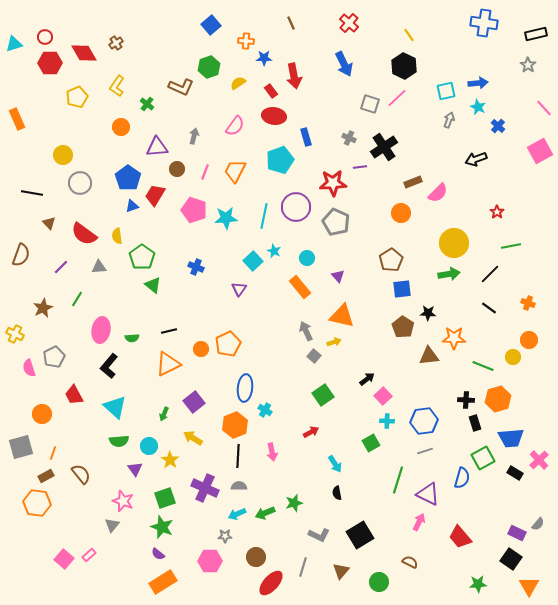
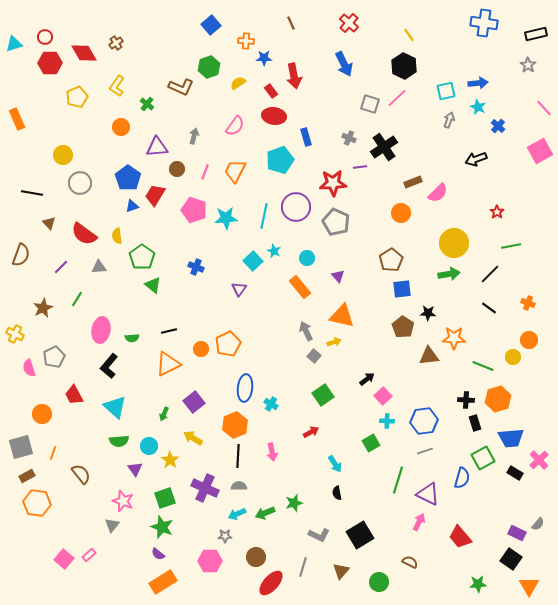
cyan cross at (265, 410): moved 6 px right, 6 px up
brown rectangle at (46, 476): moved 19 px left
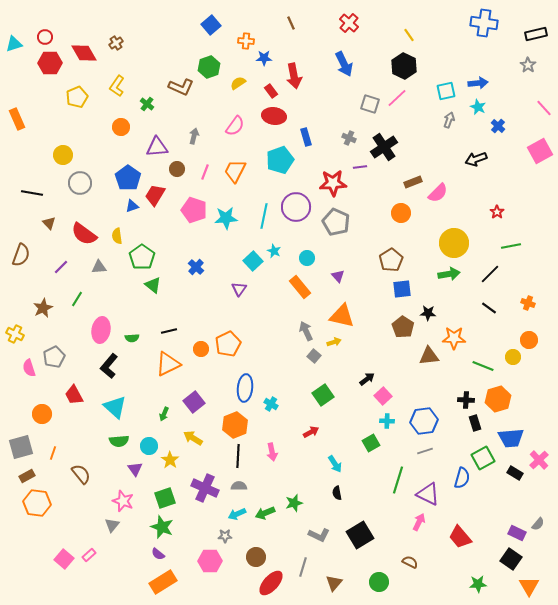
blue cross at (196, 267): rotated 21 degrees clockwise
brown triangle at (341, 571): moved 7 px left, 12 px down
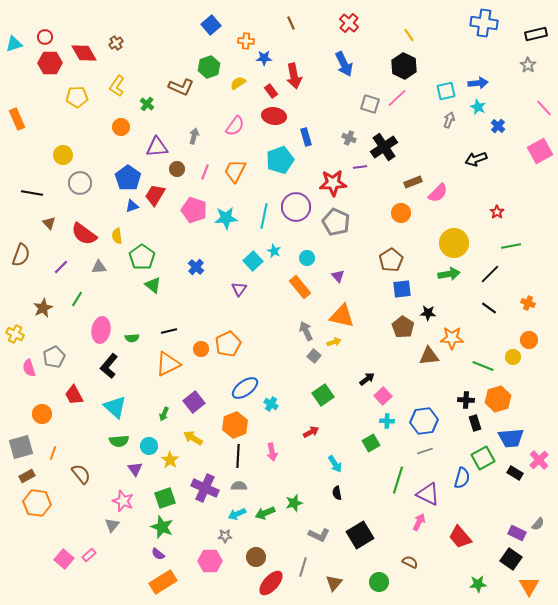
yellow pentagon at (77, 97): rotated 20 degrees clockwise
orange star at (454, 338): moved 2 px left
blue ellipse at (245, 388): rotated 48 degrees clockwise
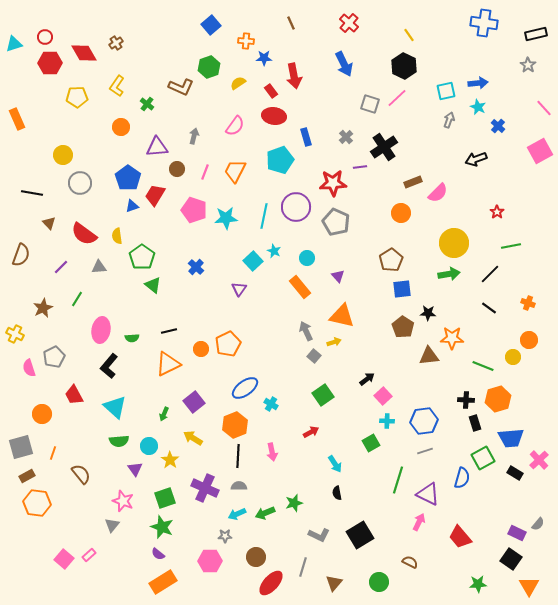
gray cross at (349, 138): moved 3 px left, 1 px up; rotated 24 degrees clockwise
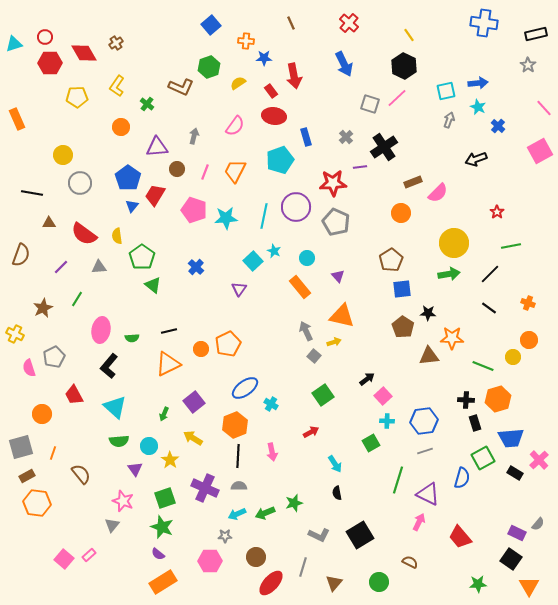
blue triangle at (132, 206): rotated 32 degrees counterclockwise
brown triangle at (49, 223): rotated 48 degrees counterclockwise
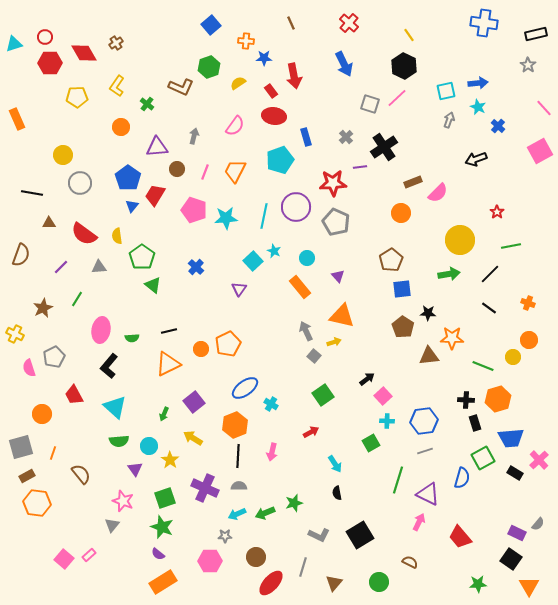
yellow circle at (454, 243): moved 6 px right, 3 px up
pink arrow at (272, 452): rotated 24 degrees clockwise
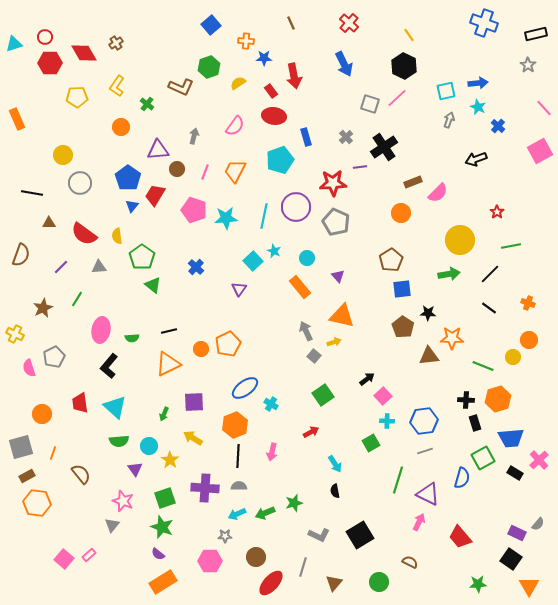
blue cross at (484, 23): rotated 12 degrees clockwise
purple triangle at (157, 147): moved 1 px right, 3 px down
red trapezoid at (74, 395): moved 6 px right, 8 px down; rotated 20 degrees clockwise
purple square at (194, 402): rotated 35 degrees clockwise
purple cross at (205, 488): rotated 20 degrees counterclockwise
black semicircle at (337, 493): moved 2 px left, 2 px up
